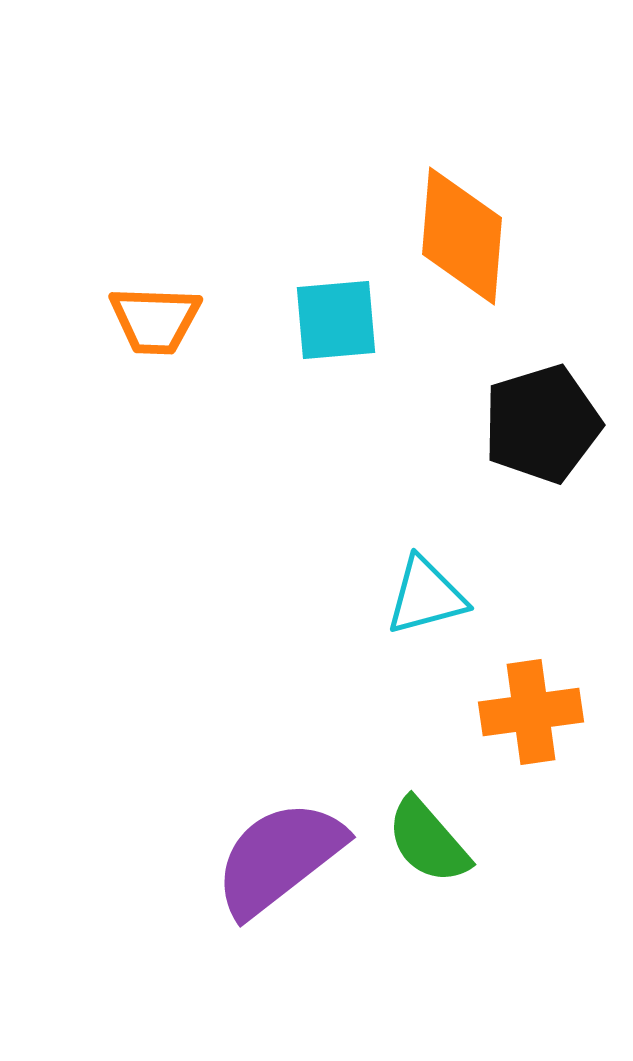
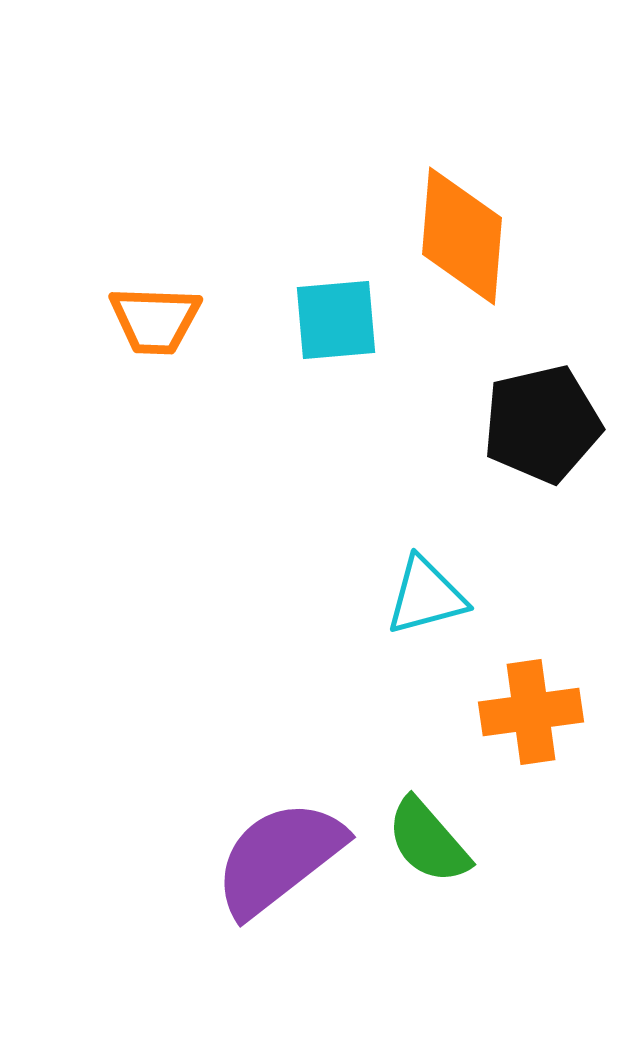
black pentagon: rotated 4 degrees clockwise
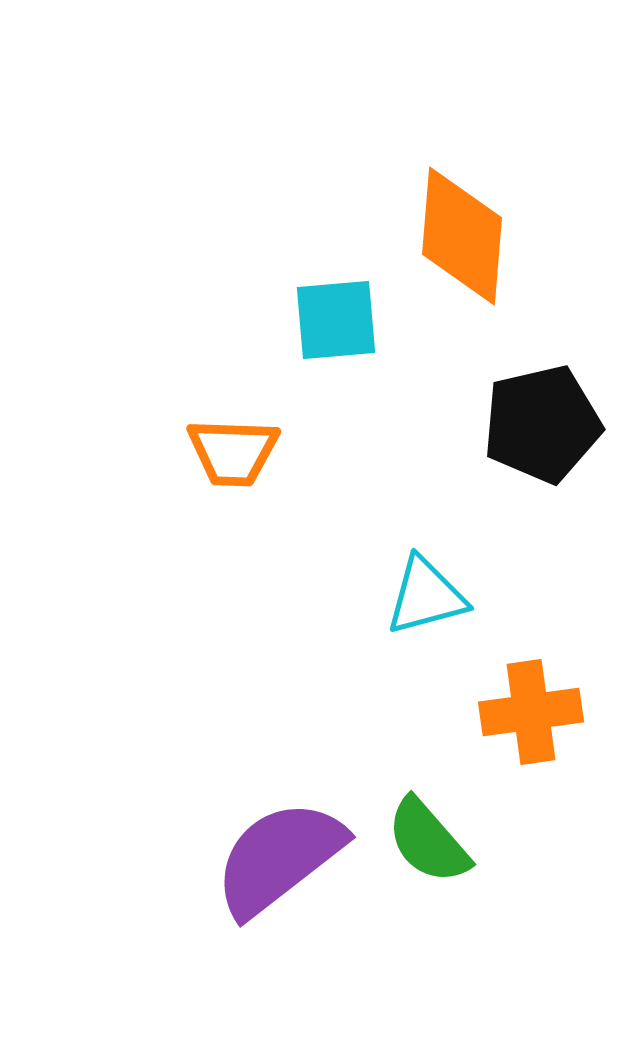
orange trapezoid: moved 78 px right, 132 px down
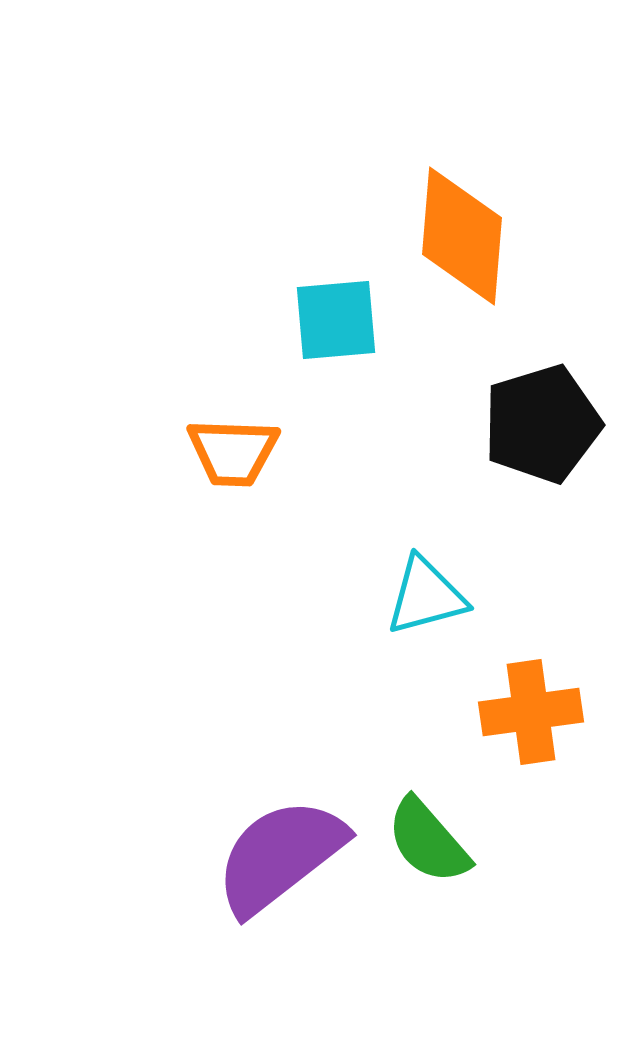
black pentagon: rotated 4 degrees counterclockwise
purple semicircle: moved 1 px right, 2 px up
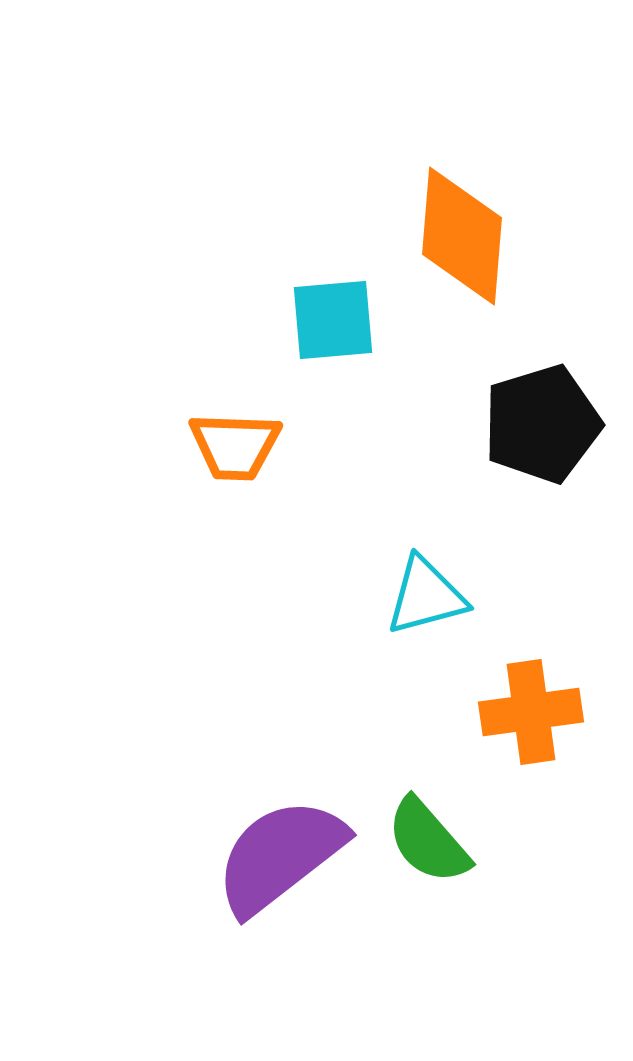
cyan square: moved 3 px left
orange trapezoid: moved 2 px right, 6 px up
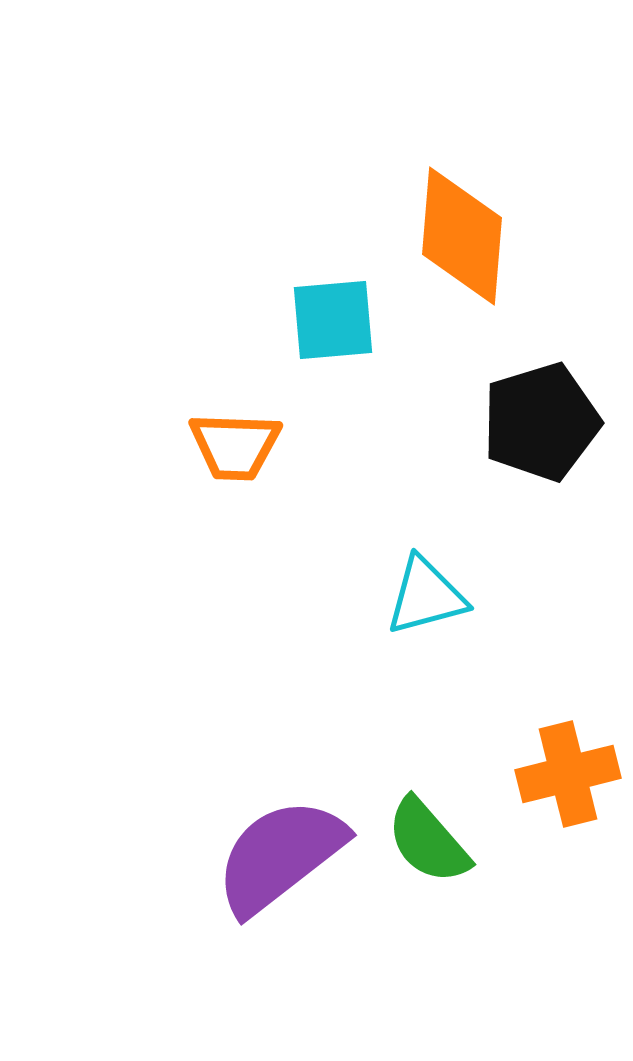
black pentagon: moved 1 px left, 2 px up
orange cross: moved 37 px right, 62 px down; rotated 6 degrees counterclockwise
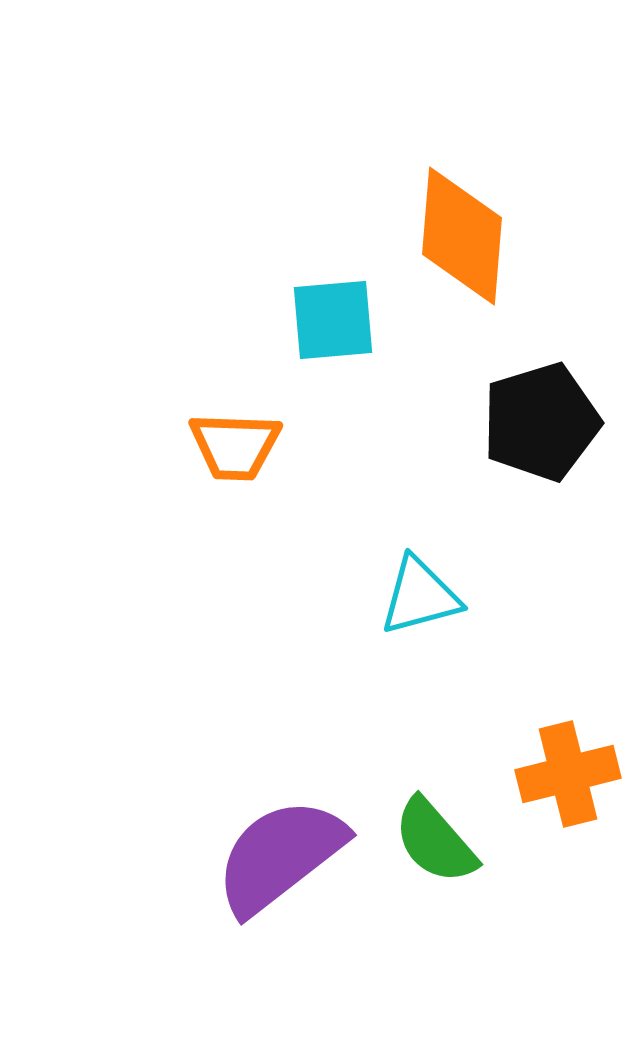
cyan triangle: moved 6 px left
green semicircle: moved 7 px right
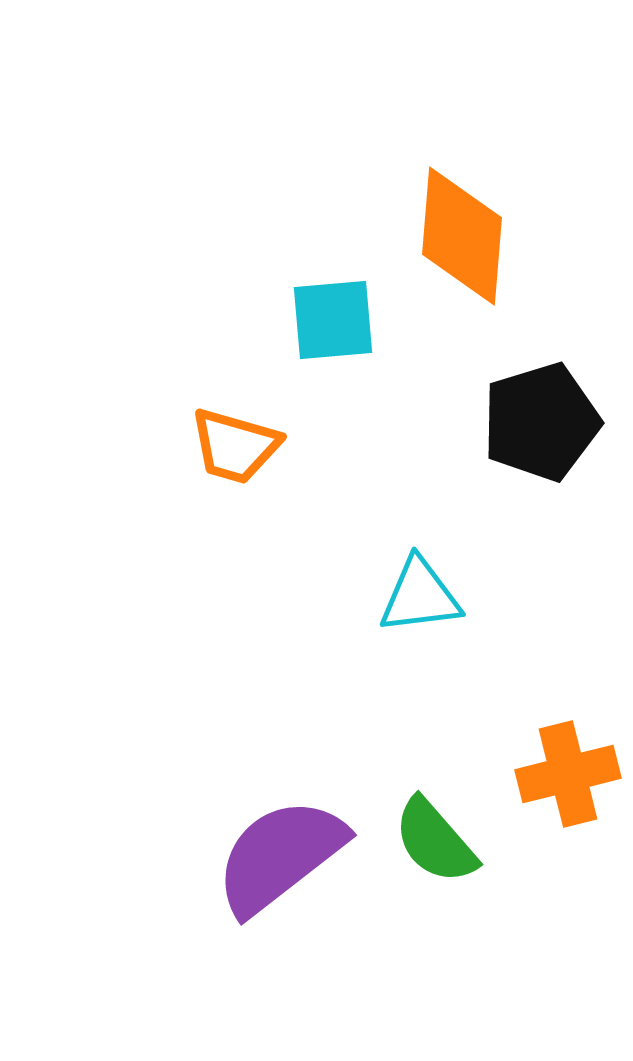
orange trapezoid: rotated 14 degrees clockwise
cyan triangle: rotated 8 degrees clockwise
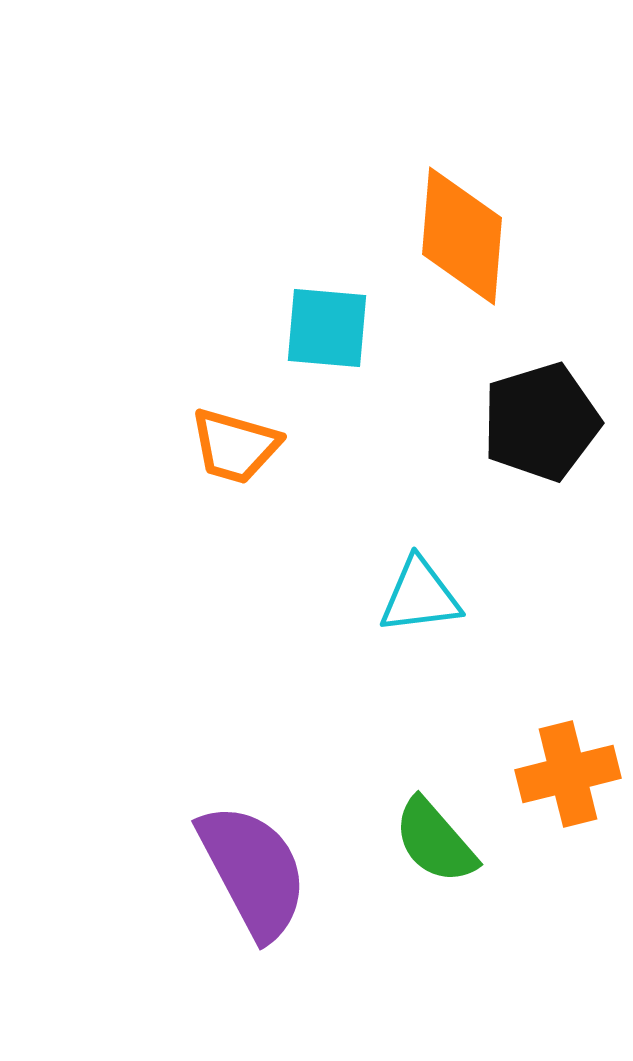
cyan square: moved 6 px left, 8 px down; rotated 10 degrees clockwise
purple semicircle: moved 27 px left, 15 px down; rotated 100 degrees clockwise
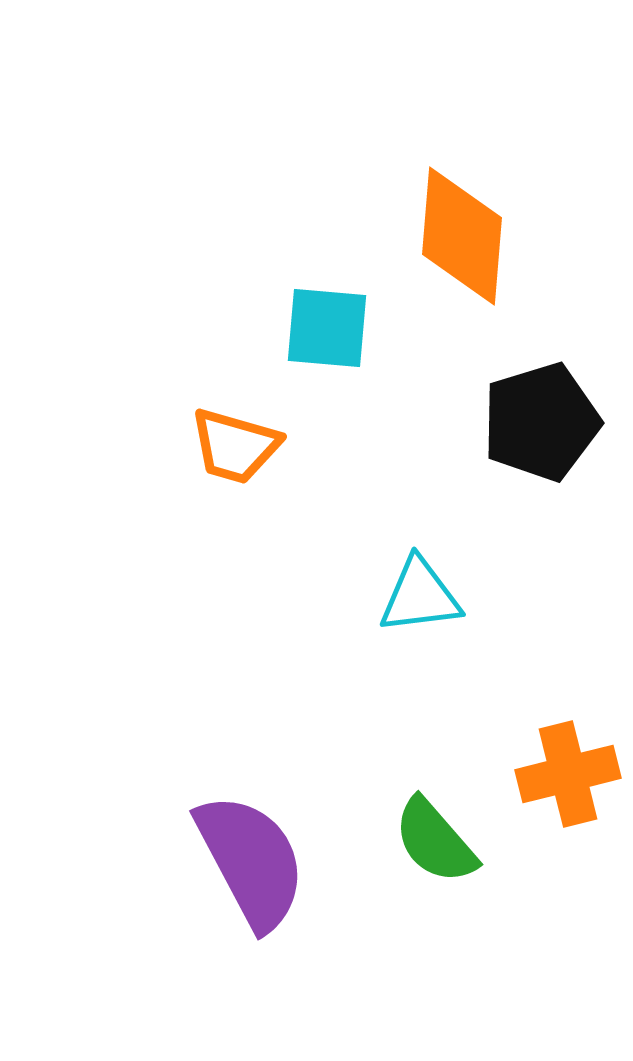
purple semicircle: moved 2 px left, 10 px up
